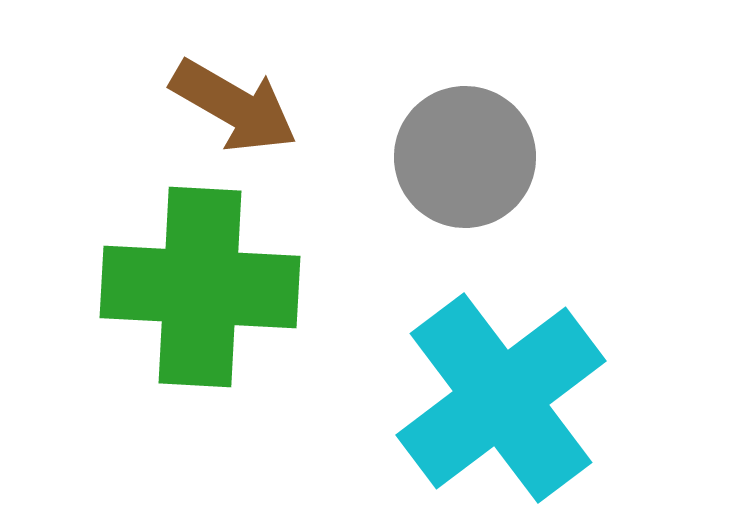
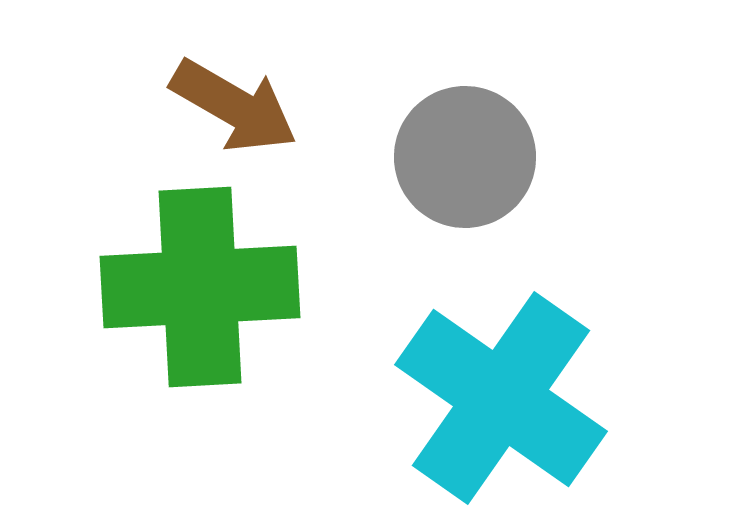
green cross: rotated 6 degrees counterclockwise
cyan cross: rotated 18 degrees counterclockwise
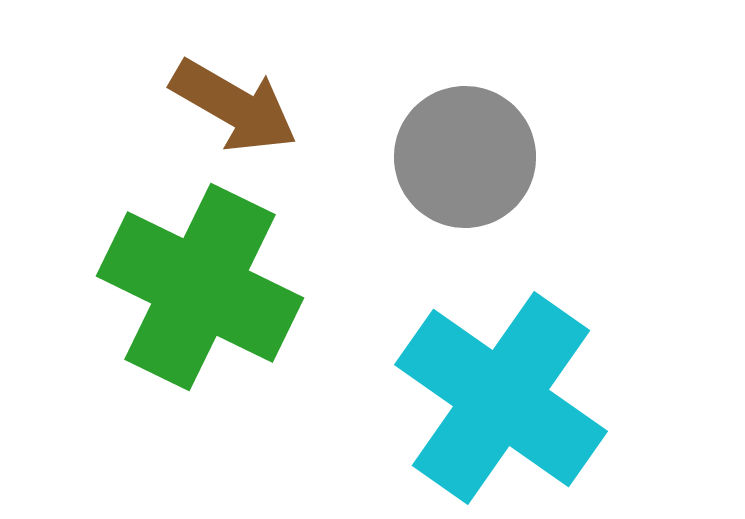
green cross: rotated 29 degrees clockwise
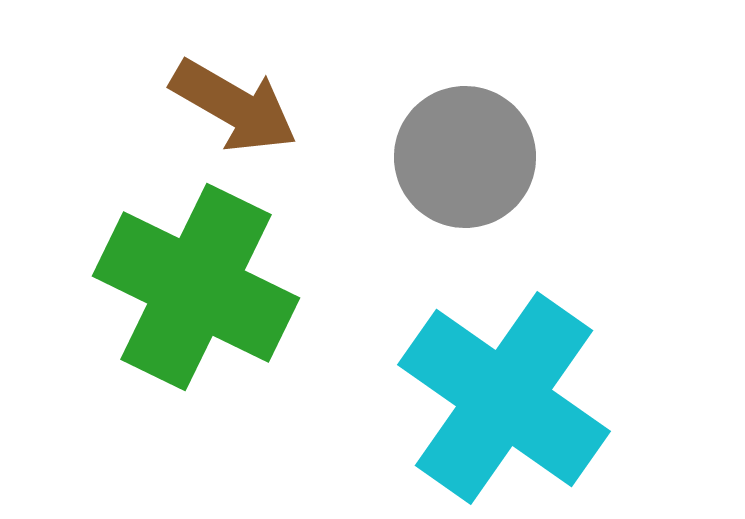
green cross: moved 4 px left
cyan cross: moved 3 px right
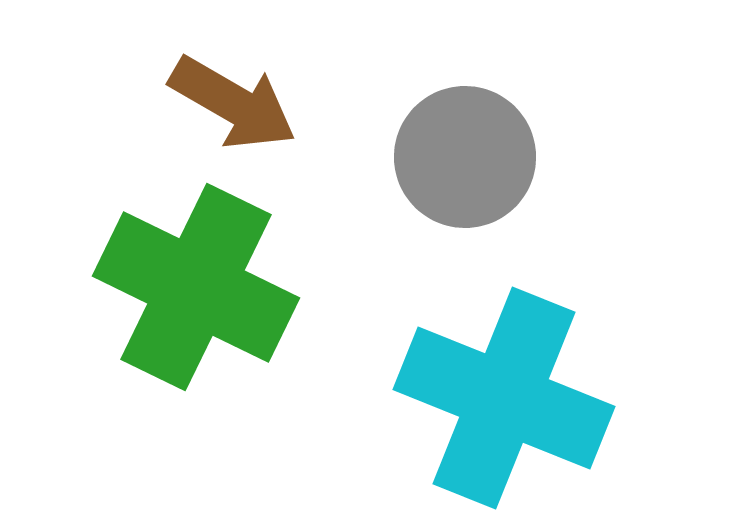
brown arrow: moved 1 px left, 3 px up
cyan cross: rotated 13 degrees counterclockwise
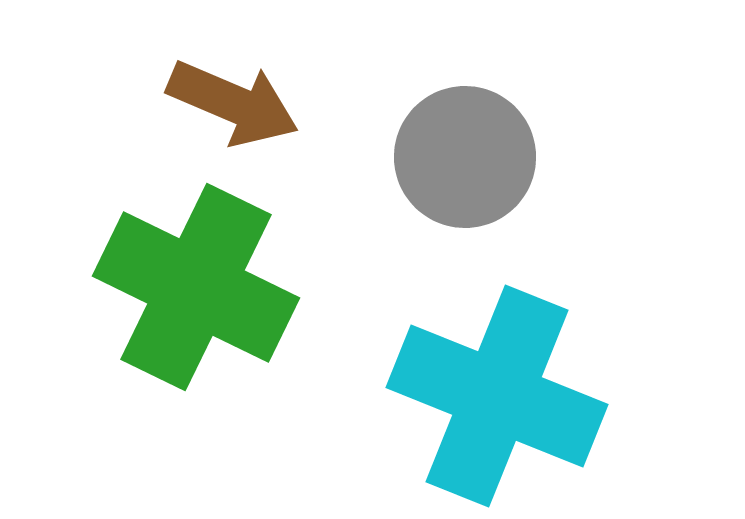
brown arrow: rotated 7 degrees counterclockwise
cyan cross: moved 7 px left, 2 px up
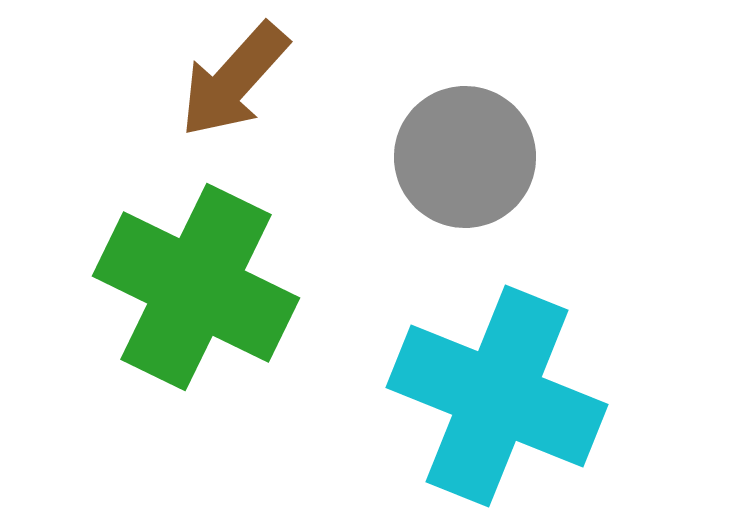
brown arrow: moved 1 px right, 23 px up; rotated 109 degrees clockwise
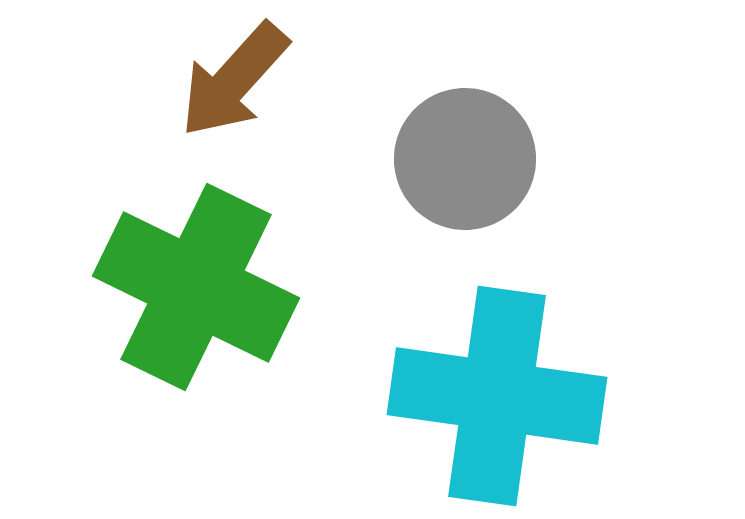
gray circle: moved 2 px down
cyan cross: rotated 14 degrees counterclockwise
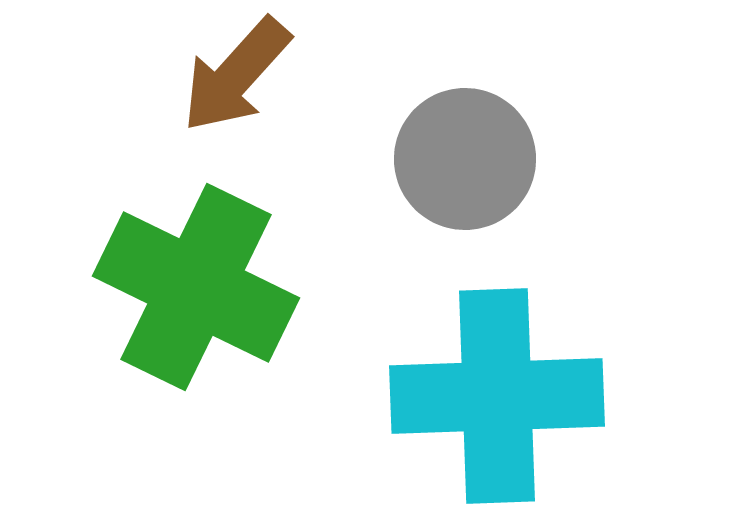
brown arrow: moved 2 px right, 5 px up
cyan cross: rotated 10 degrees counterclockwise
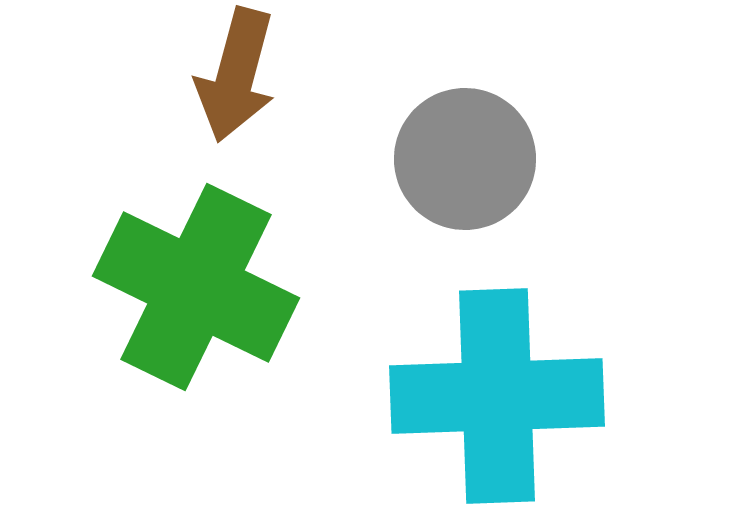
brown arrow: rotated 27 degrees counterclockwise
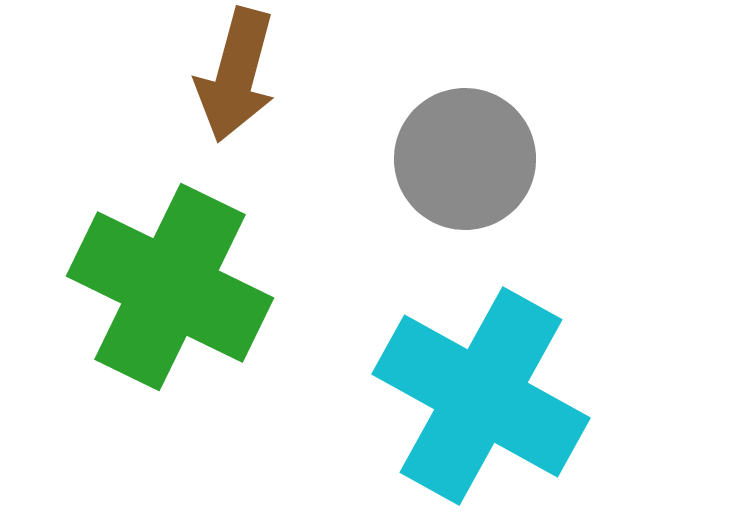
green cross: moved 26 px left
cyan cross: moved 16 px left; rotated 31 degrees clockwise
